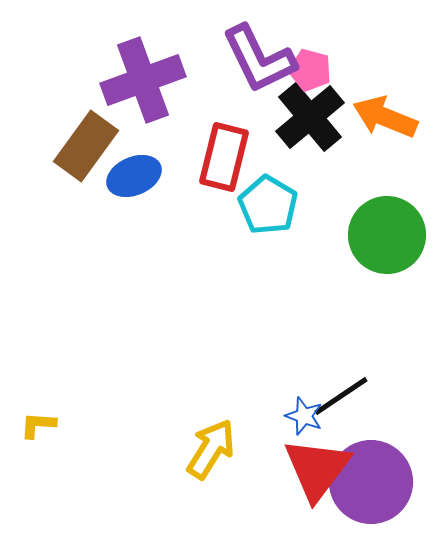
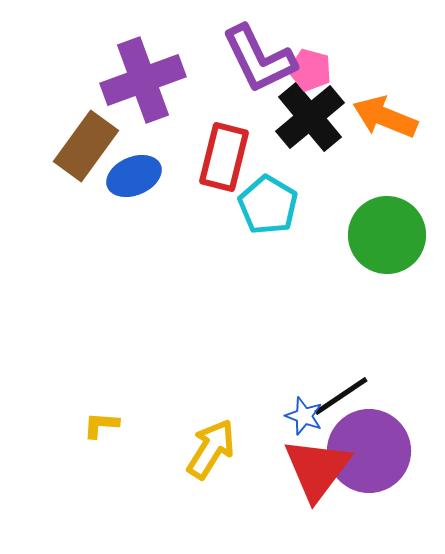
yellow L-shape: moved 63 px right
purple circle: moved 2 px left, 31 px up
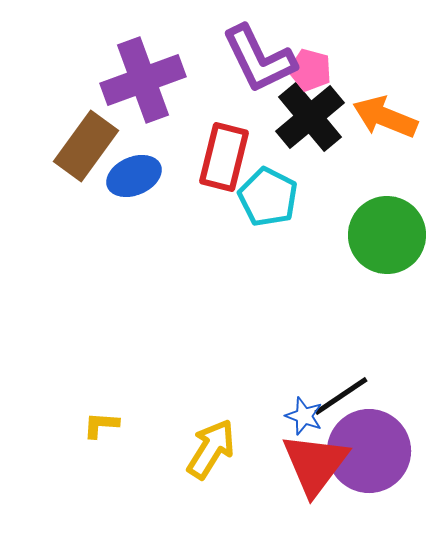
cyan pentagon: moved 8 px up; rotated 4 degrees counterclockwise
red triangle: moved 2 px left, 5 px up
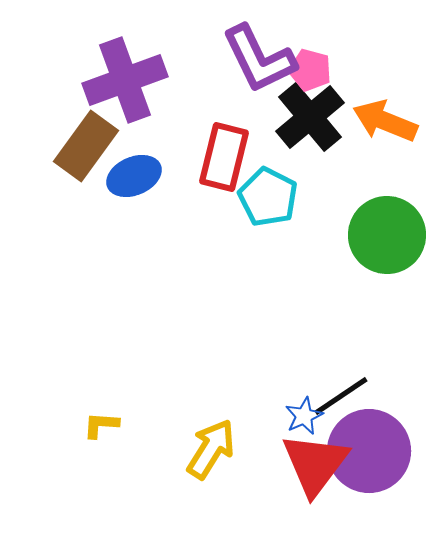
purple cross: moved 18 px left
orange arrow: moved 4 px down
blue star: rotated 27 degrees clockwise
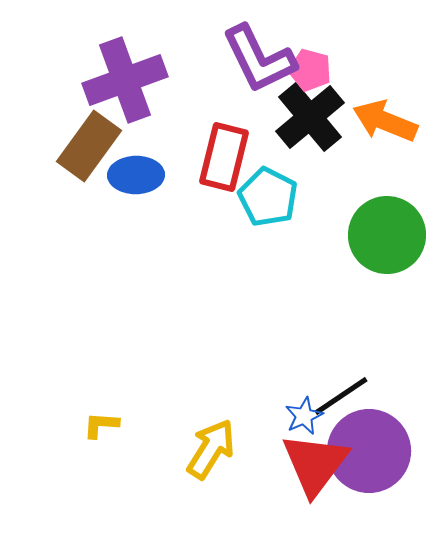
brown rectangle: moved 3 px right
blue ellipse: moved 2 px right, 1 px up; rotated 22 degrees clockwise
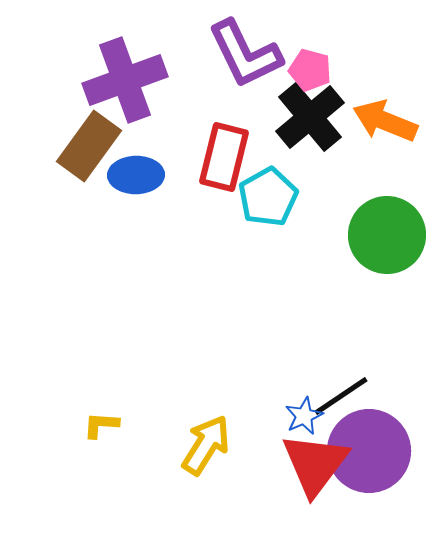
purple L-shape: moved 14 px left, 5 px up
cyan pentagon: rotated 16 degrees clockwise
yellow arrow: moved 5 px left, 4 px up
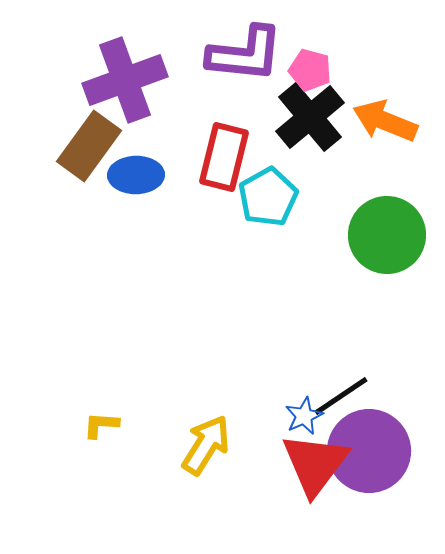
purple L-shape: rotated 58 degrees counterclockwise
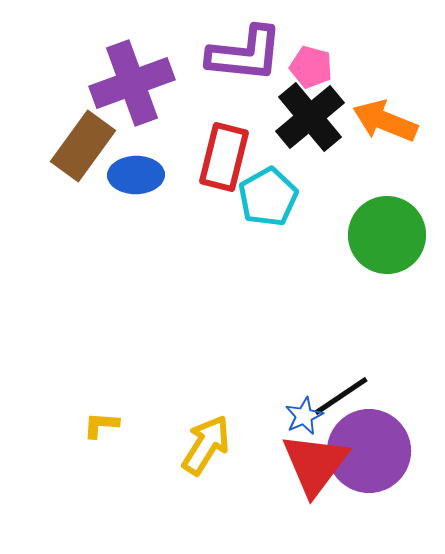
pink pentagon: moved 1 px right, 3 px up
purple cross: moved 7 px right, 3 px down
brown rectangle: moved 6 px left
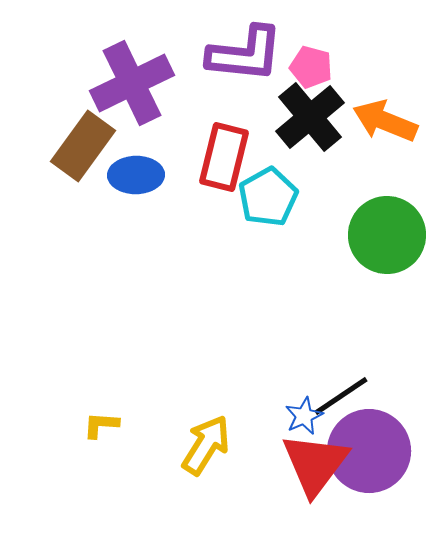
purple cross: rotated 6 degrees counterclockwise
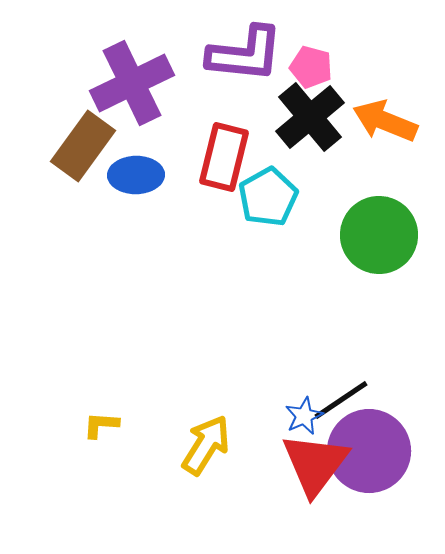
green circle: moved 8 px left
black line: moved 4 px down
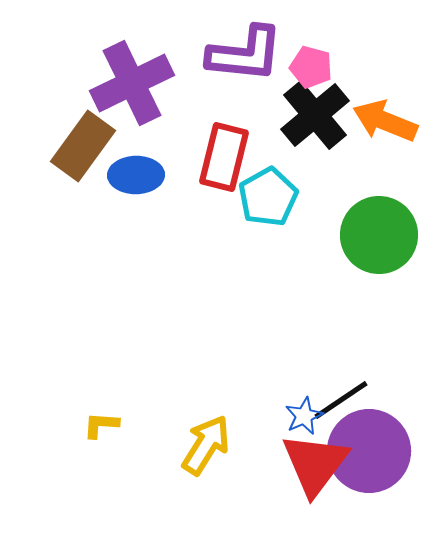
black cross: moved 5 px right, 2 px up
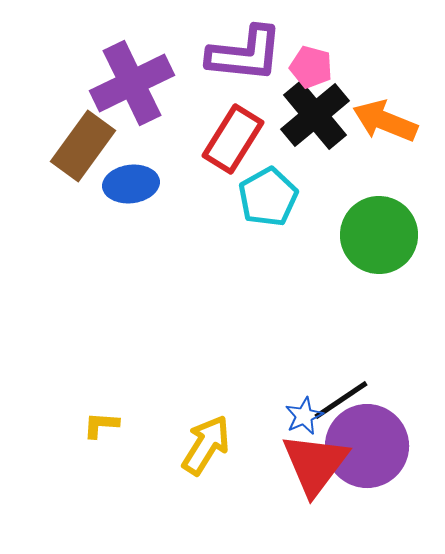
red rectangle: moved 9 px right, 18 px up; rotated 18 degrees clockwise
blue ellipse: moved 5 px left, 9 px down; rotated 6 degrees counterclockwise
purple circle: moved 2 px left, 5 px up
